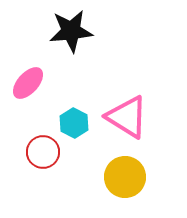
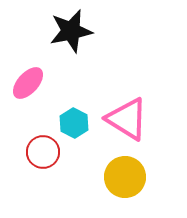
black star: rotated 6 degrees counterclockwise
pink triangle: moved 2 px down
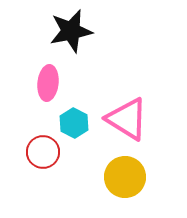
pink ellipse: moved 20 px right; rotated 36 degrees counterclockwise
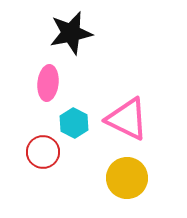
black star: moved 2 px down
pink triangle: rotated 6 degrees counterclockwise
yellow circle: moved 2 px right, 1 px down
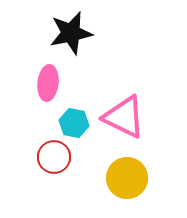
pink triangle: moved 3 px left, 2 px up
cyan hexagon: rotated 16 degrees counterclockwise
red circle: moved 11 px right, 5 px down
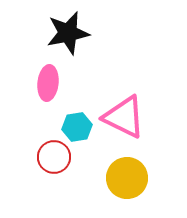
black star: moved 3 px left
cyan hexagon: moved 3 px right, 4 px down; rotated 20 degrees counterclockwise
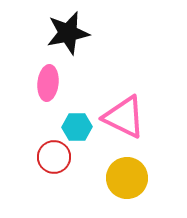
cyan hexagon: rotated 8 degrees clockwise
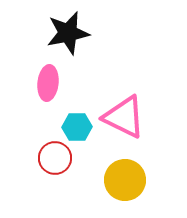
red circle: moved 1 px right, 1 px down
yellow circle: moved 2 px left, 2 px down
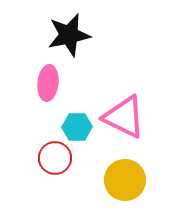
black star: moved 1 px right, 2 px down
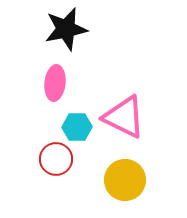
black star: moved 3 px left, 6 px up
pink ellipse: moved 7 px right
red circle: moved 1 px right, 1 px down
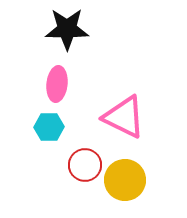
black star: moved 1 px right; rotated 12 degrees clockwise
pink ellipse: moved 2 px right, 1 px down
cyan hexagon: moved 28 px left
red circle: moved 29 px right, 6 px down
